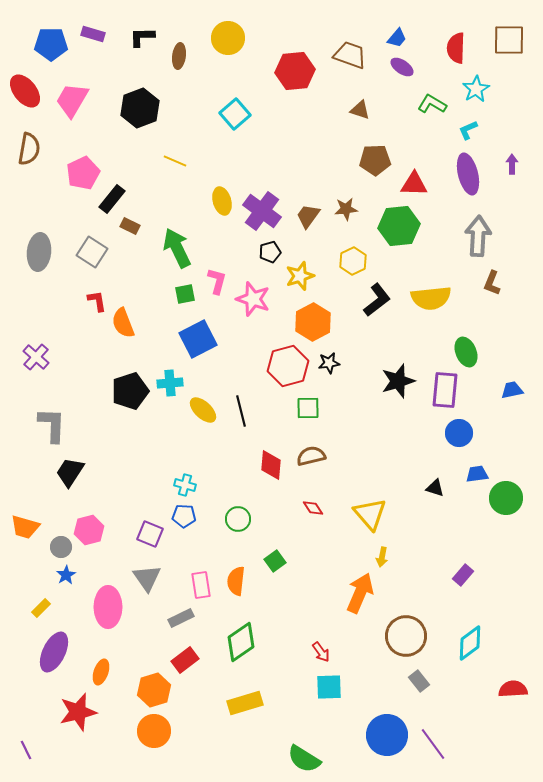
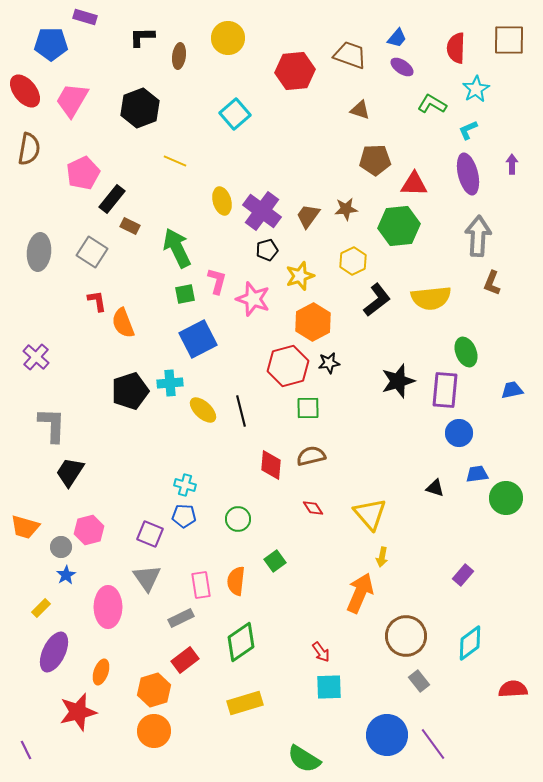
purple rectangle at (93, 34): moved 8 px left, 17 px up
black pentagon at (270, 252): moved 3 px left, 2 px up
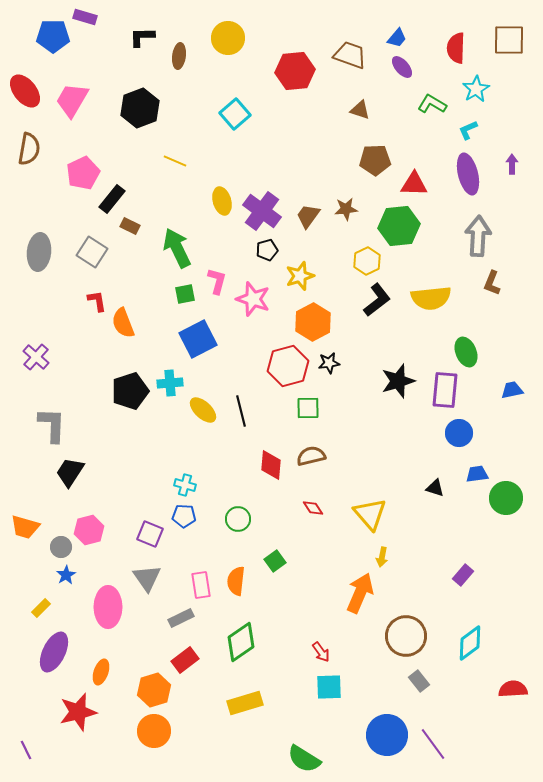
blue pentagon at (51, 44): moved 2 px right, 8 px up
purple ellipse at (402, 67): rotated 15 degrees clockwise
yellow hexagon at (353, 261): moved 14 px right
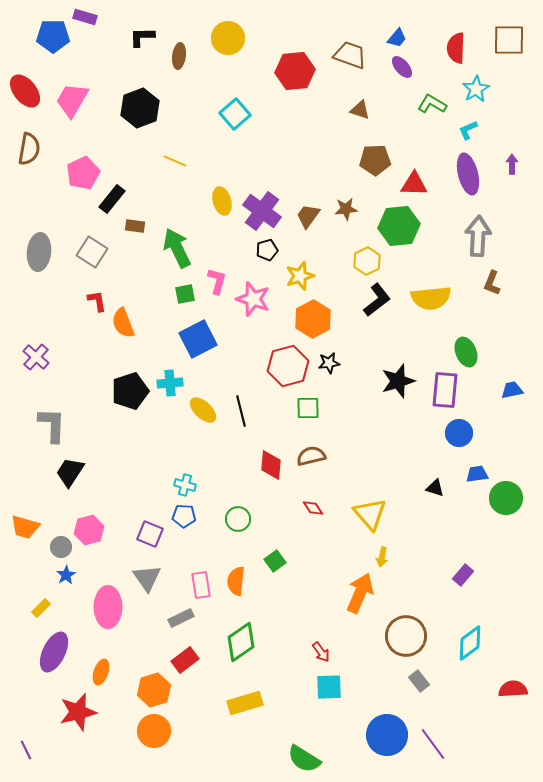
brown rectangle at (130, 226): moved 5 px right; rotated 18 degrees counterclockwise
orange hexagon at (313, 322): moved 3 px up
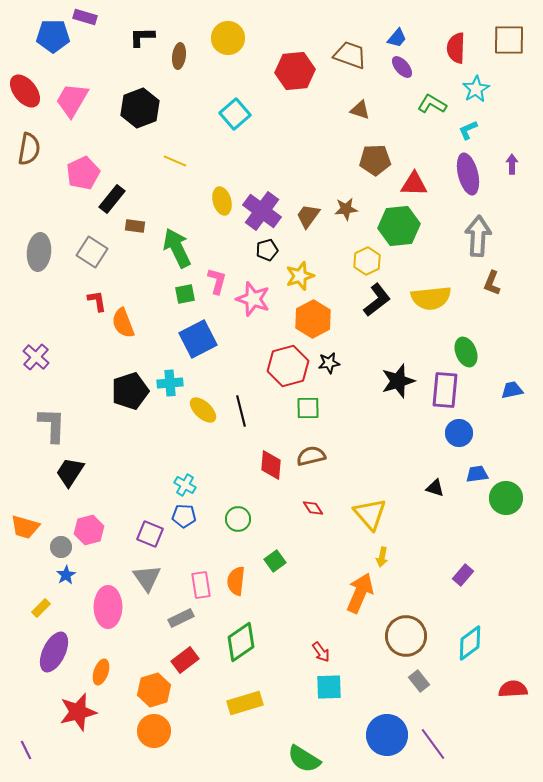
cyan cross at (185, 485): rotated 15 degrees clockwise
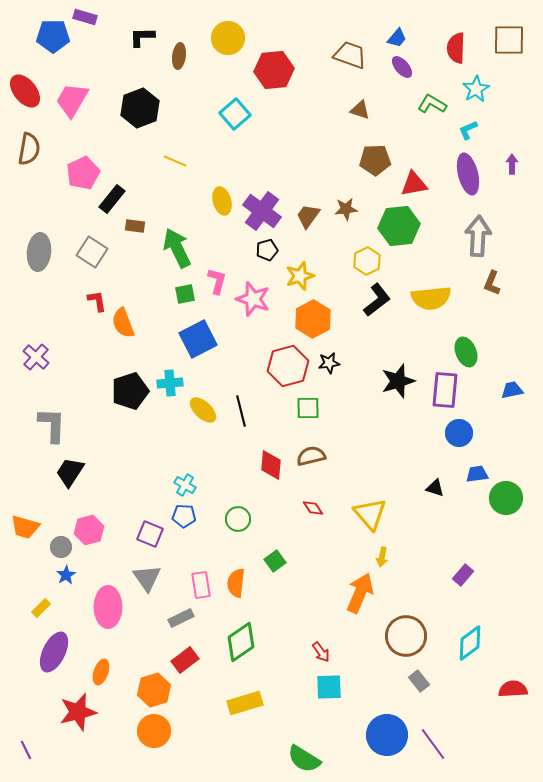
red hexagon at (295, 71): moved 21 px left, 1 px up
red triangle at (414, 184): rotated 12 degrees counterclockwise
orange semicircle at (236, 581): moved 2 px down
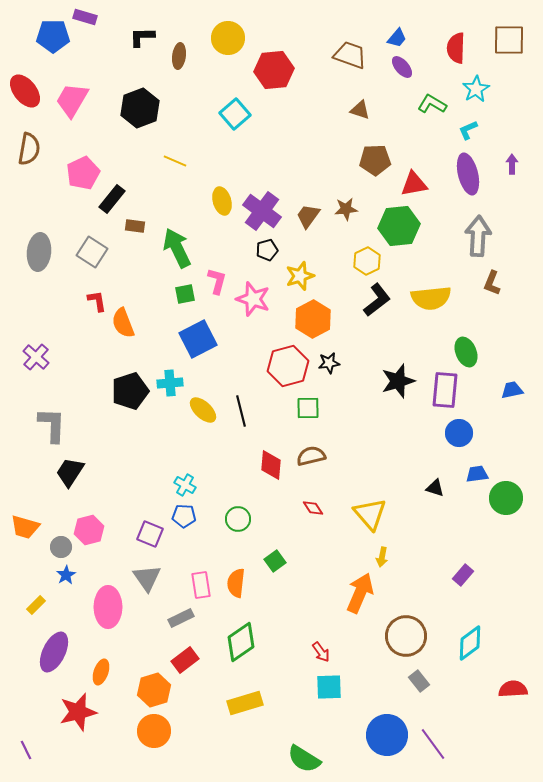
yellow rectangle at (41, 608): moved 5 px left, 3 px up
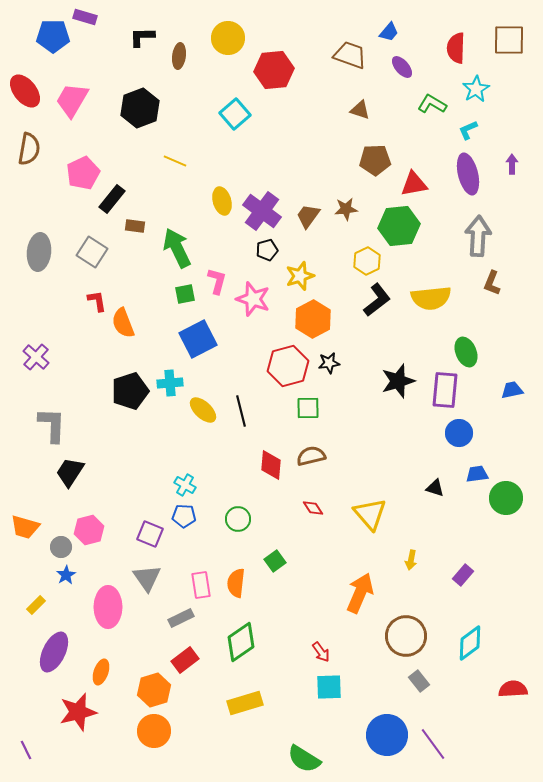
blue trapezoid at (397, 38): moved 8 px left, 6 px up
yellow arrow at (382, 557): moved 29 px right, 3 px down
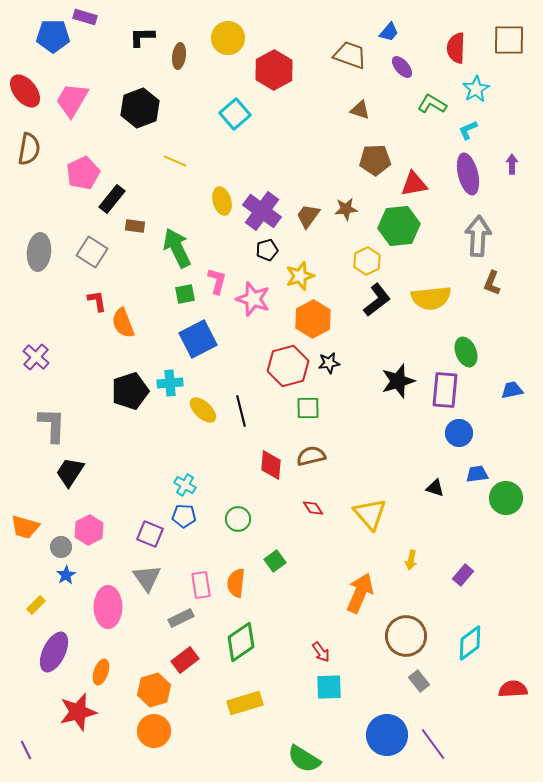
red hexagon at (274, 70): rotated 24 degrees counterclockwise
pink hexagon at (89, 530): rotated 12 degrees counterclockwise
